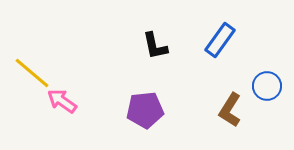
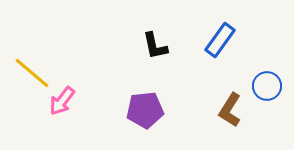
pink arrow: rotated 88 degrees counterclockwise
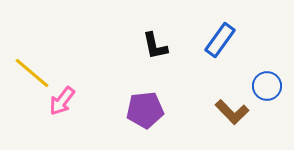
brown L-shape: moved 2 px right, 2 px down; rotated 76 degrees counterclockwise
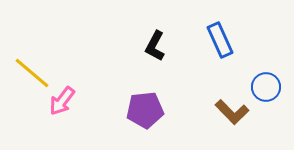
blue rectangle: rotated 60 degrees counterclockwise
black L-shape: rotated 40 degrees clockwise
blue circle: moved 1 px left, 1 px down
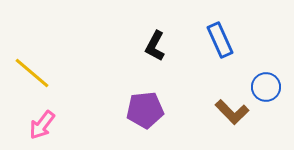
pink arrow: moved 20 px left, 24 px down
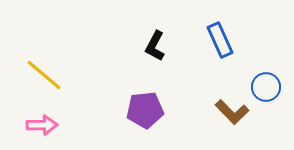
yellow line: moved 12 px right, 2 px down
pink arrow: rotated 128 degrees counterclockwise
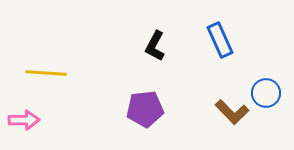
yellow line: moved 2 px right, 2 px up; rotated 36 degrees counterclockwise
blue circle: moved 6 px down
purple pentagon: moved 1 px up
pink arrow: moved 18 px left, 5 px up
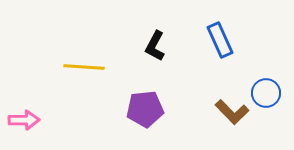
yellow line: moved 38 px right, 6 px up
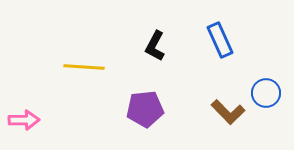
brown L-shape: moved 4 px left
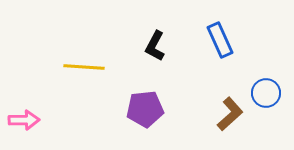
brown L-shape: moved 2 px right, 2 px down; rotated 88 degrees counterclockwise
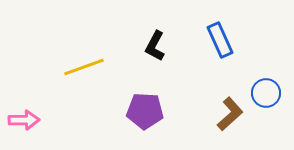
yellow line: rotated 24 degrees counterclockwise
purple pentagon: moved 2 px down; rotated 9 degrees clockwise
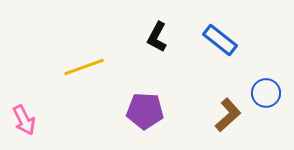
blue rectangle: rotated 28 degrees counterclockwise
black L-shape: moved 2 px right, 9 px up
brown L-shape: moved 2 px left, 1 px down
pink arrow: rotated 64 degrees clockwise
